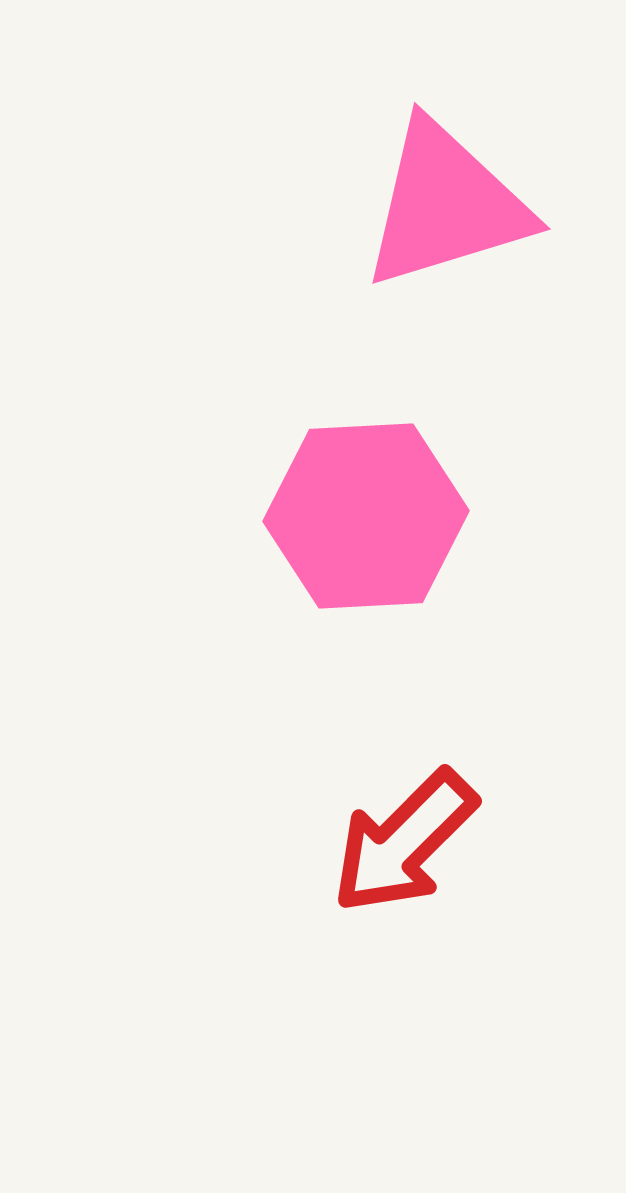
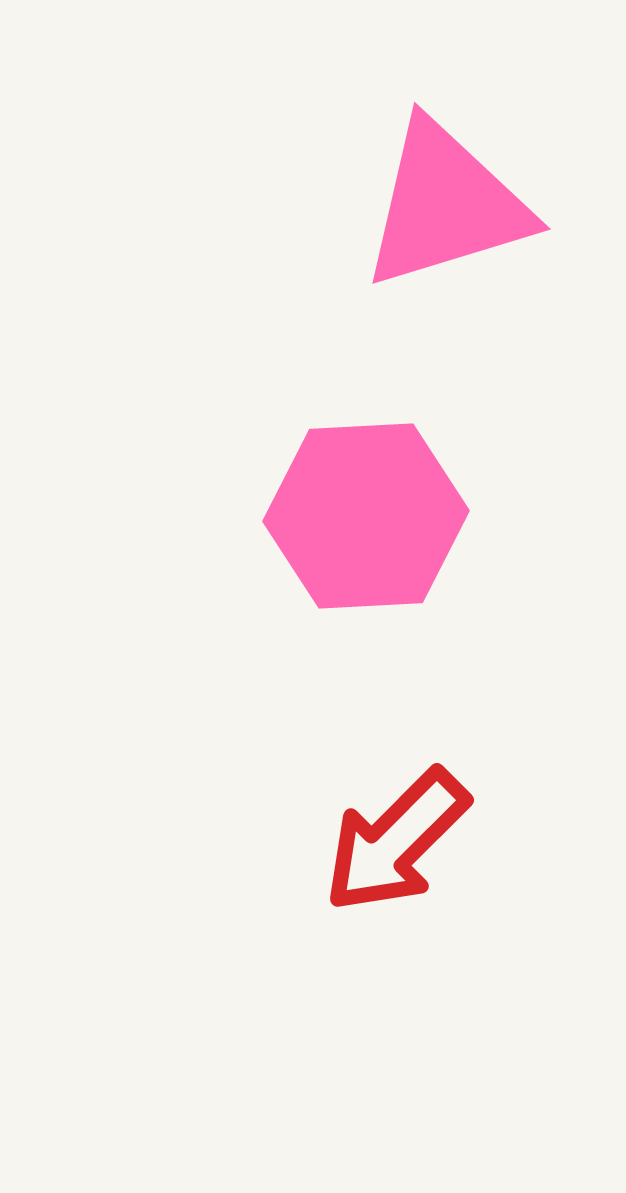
red arrow: moved 8 px left, 1 px up
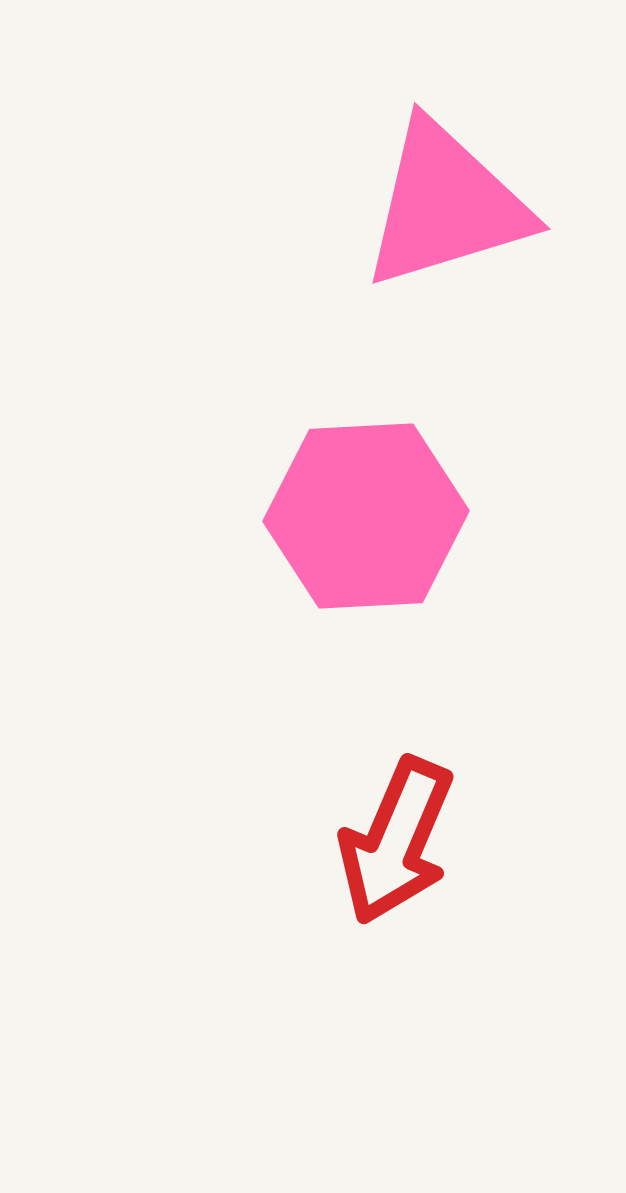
red arrow: rotated 22 degrees counterclockwise
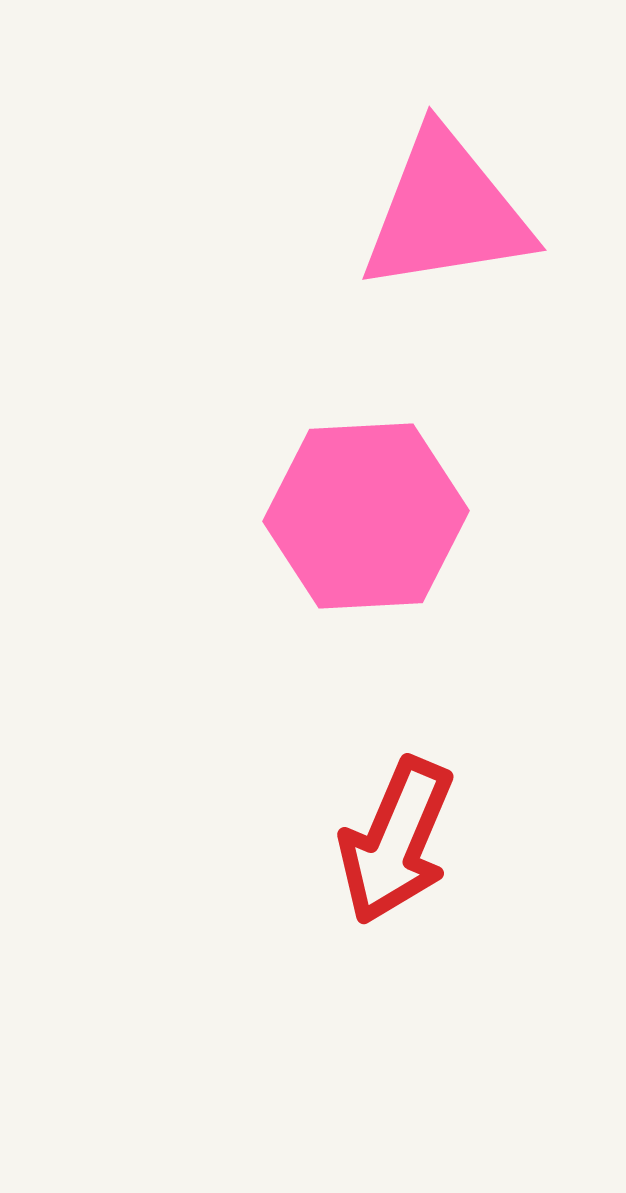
pink triangle: moved 7 px down; rotated 8 degrees clockwise
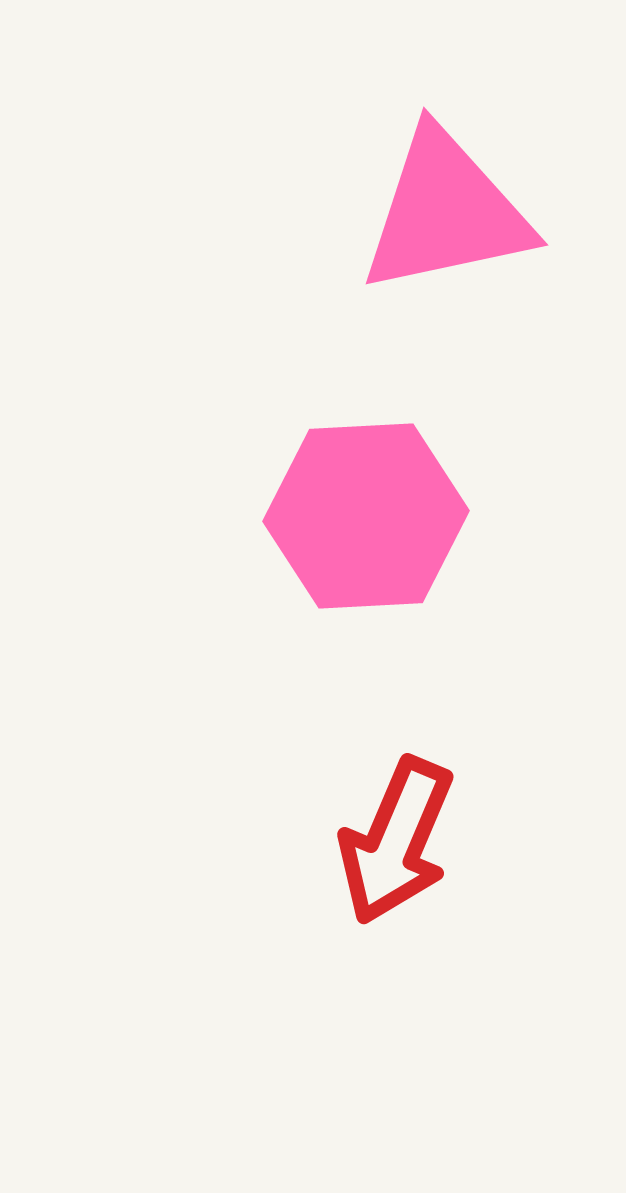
pink triangle: rotated 3 degrees counterclockwise
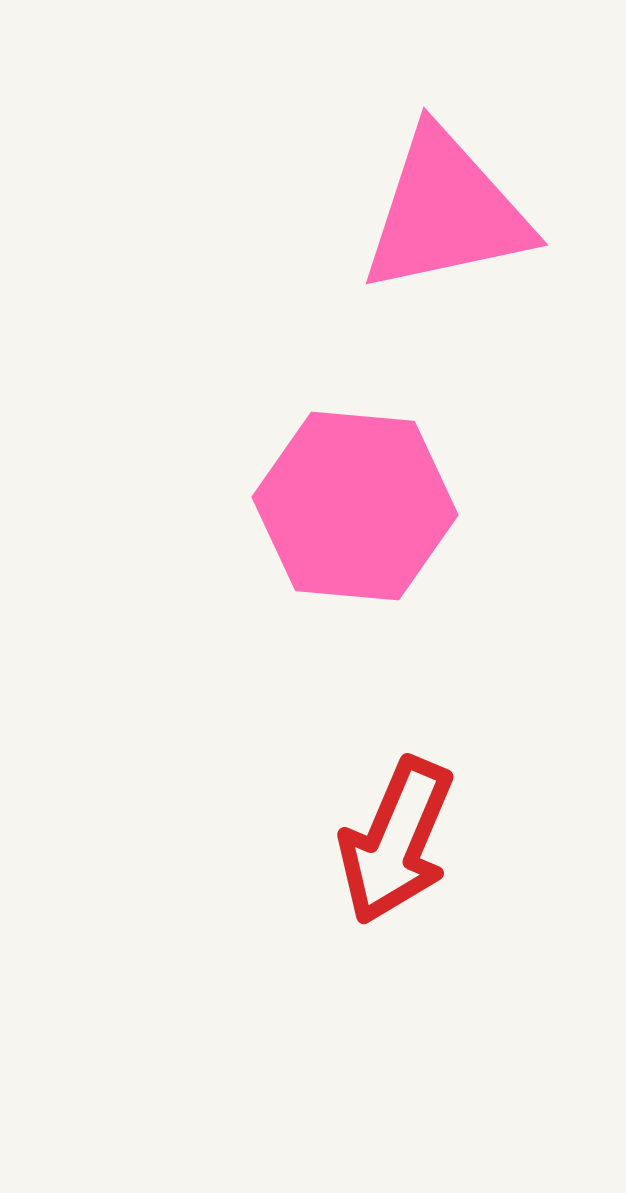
pink hexagon: moved 11 px left, 10 px up; rotated 8 degrees clockwise
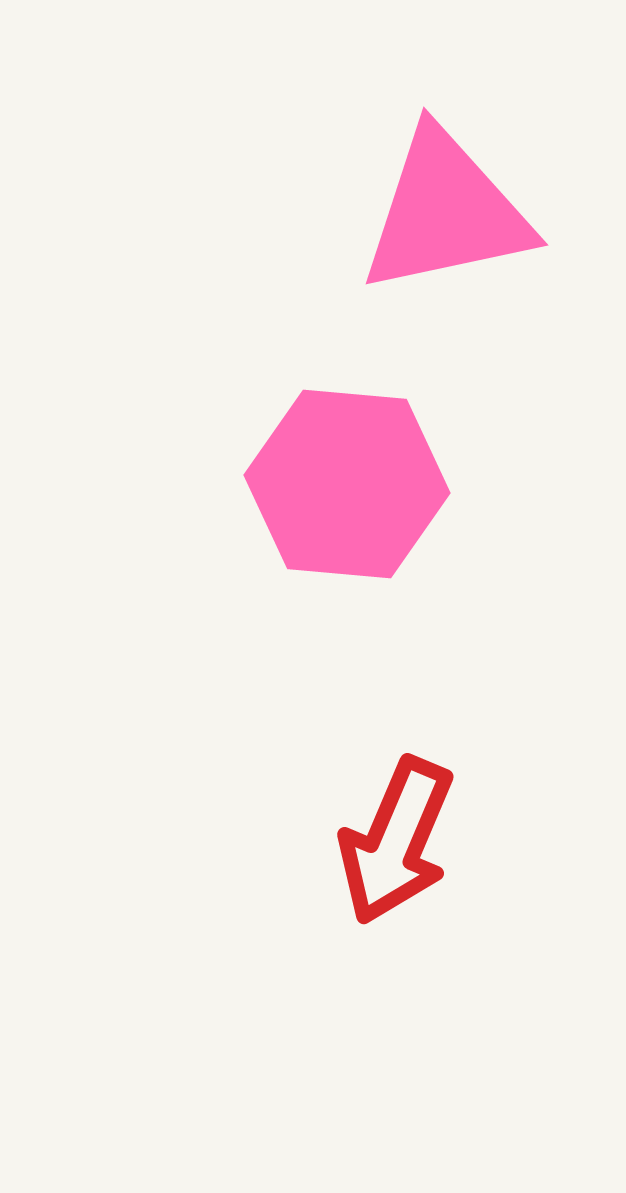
pink hexagon: moved 8 px left, 22 px up
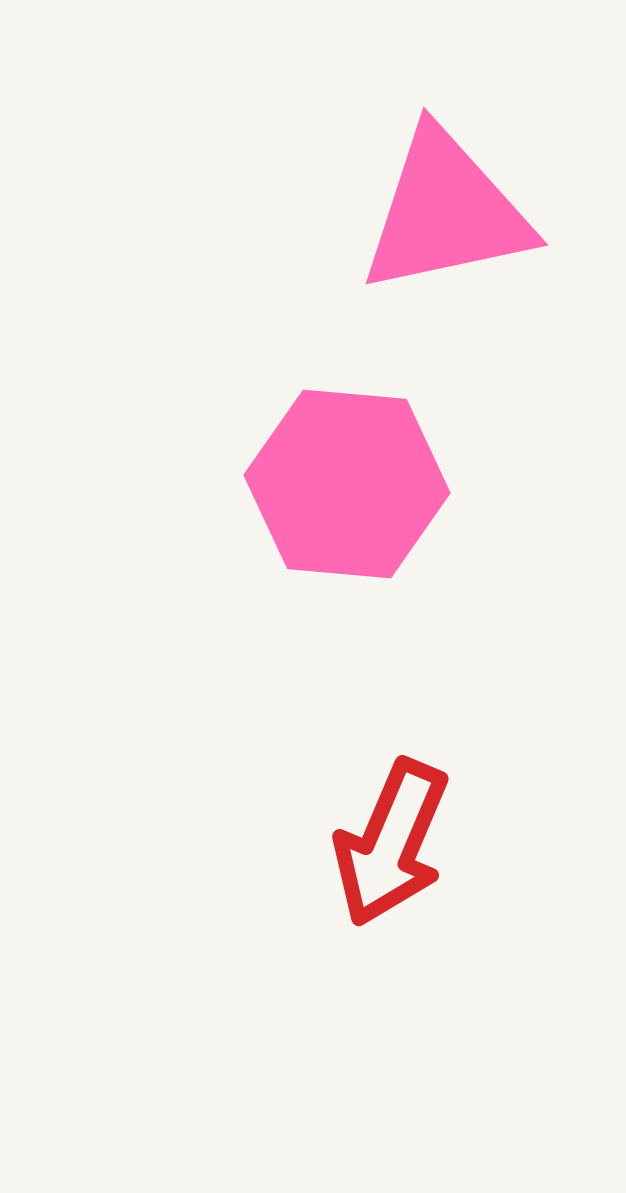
red arrow: moved 5 px left, 2 px down
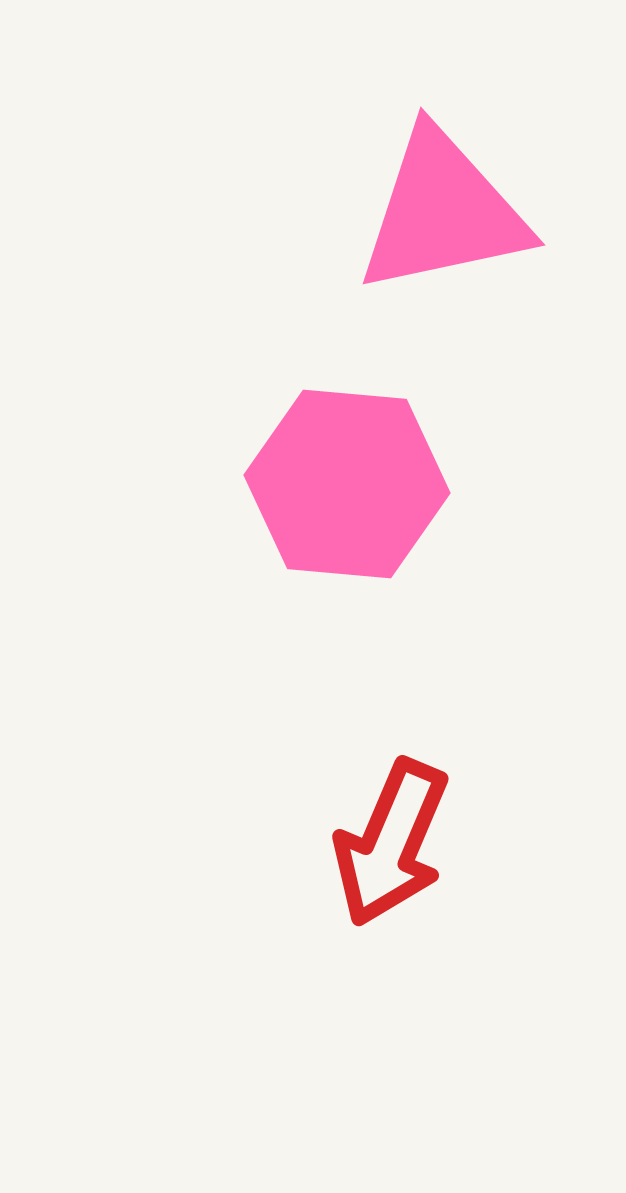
pink triangle: moved 3 px left
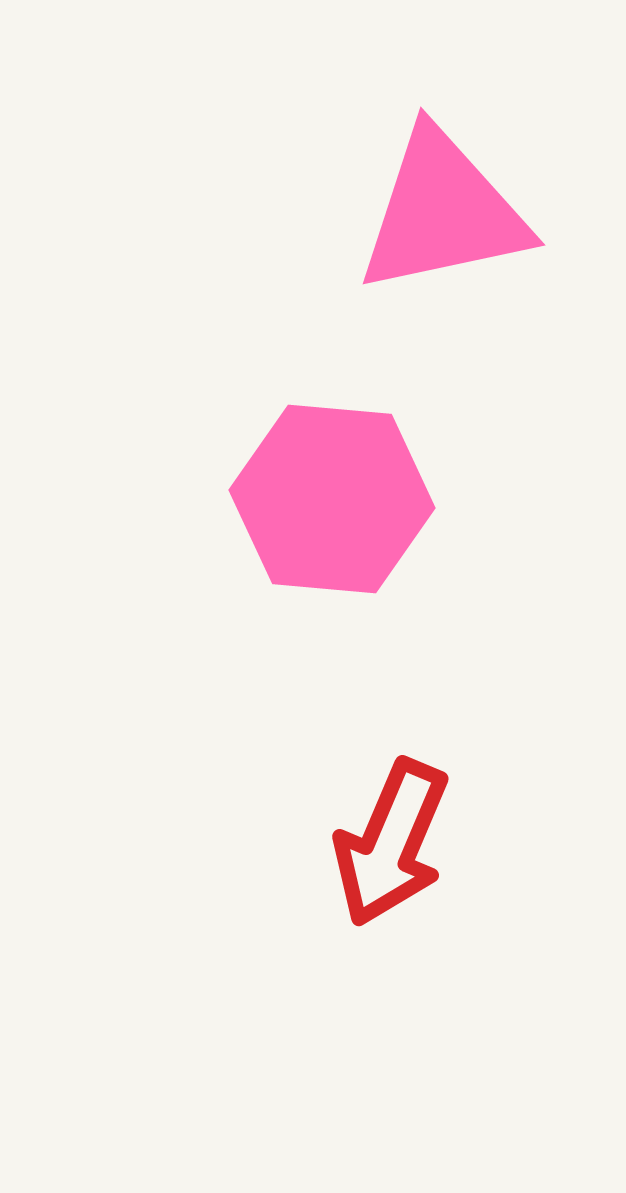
pink hexagon: moved 15 px left, 15 px down
